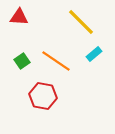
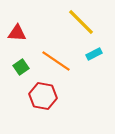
red triangle: moved 2 px left, 16 px down
cyan rectangle: rotated 14 degrees clockwise
green square: moved 1 px left, 6 px down
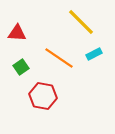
orange line: moved 3 px right, 3 px up
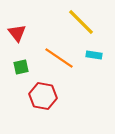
red triangle: rotated 48 degrees clockwise
cyan rectangle: moved 1 px down; rotated 35 degrees clockwise
green square: rotated 21 degrees clockwise
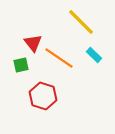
red triangle: moved 16 px right, 10 px down
cyan rectangle: rotated 35 degrees clockwise
green square: moved 2 px up
red hexagon: rotated 8 degrees clockwise
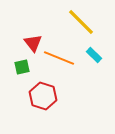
orange line: rotated 12 degrees counterclockwise
green square: moved 1 px right, 2 px down
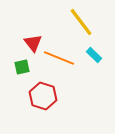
yellow line: rotated 8 degrees clockwise
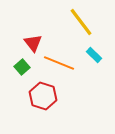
orange line: moved 5 px down
green square: rotated 28 degrees counterclockwise
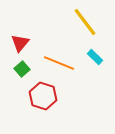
yellow line: moved 4 px right
red triangle: moved 13 px left; rotated 18 degrees clockwise
cyan rectangle: moved 1 px right, 2 px down
green square: moved 2 px down
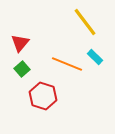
orange line: moved 8 px right, 1 px down
